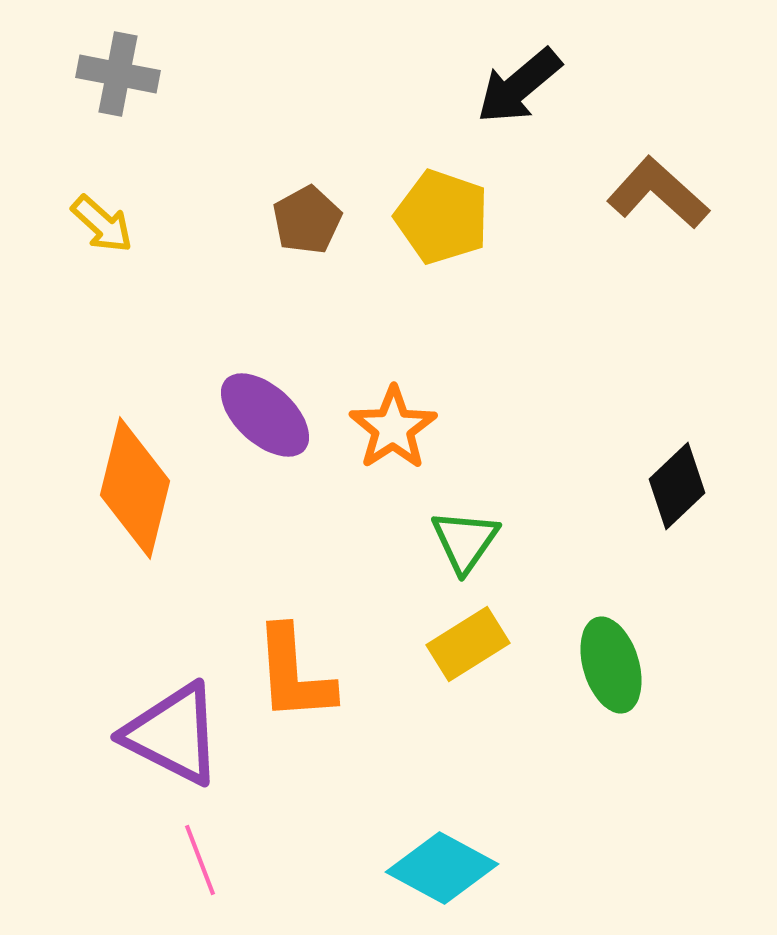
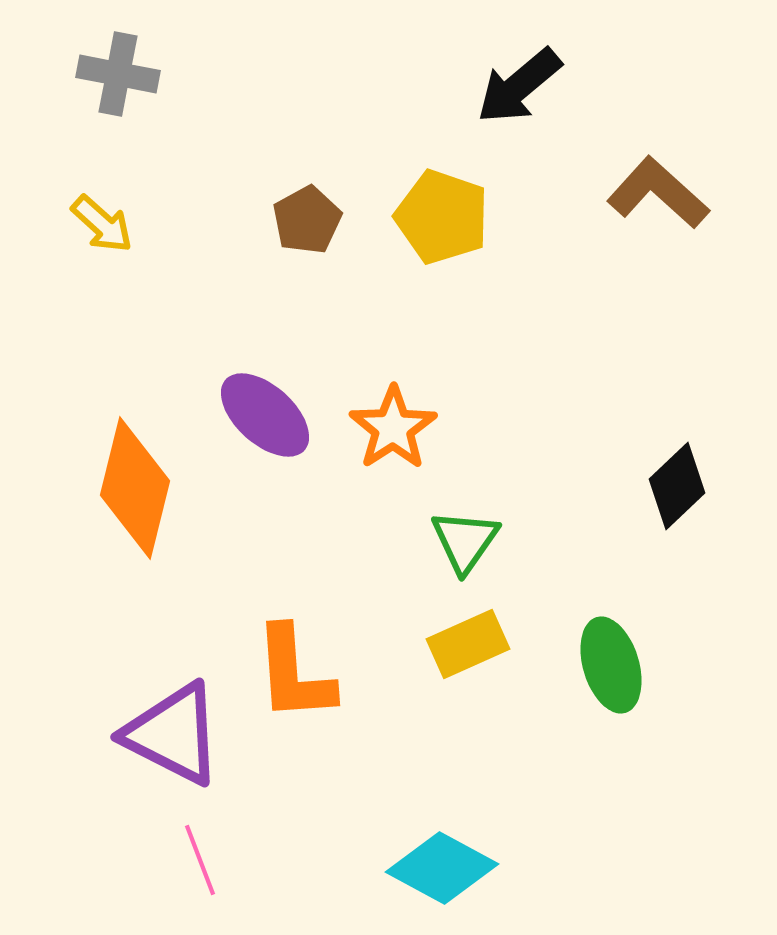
yellow rectangle: rotated 8 degrees clockwise
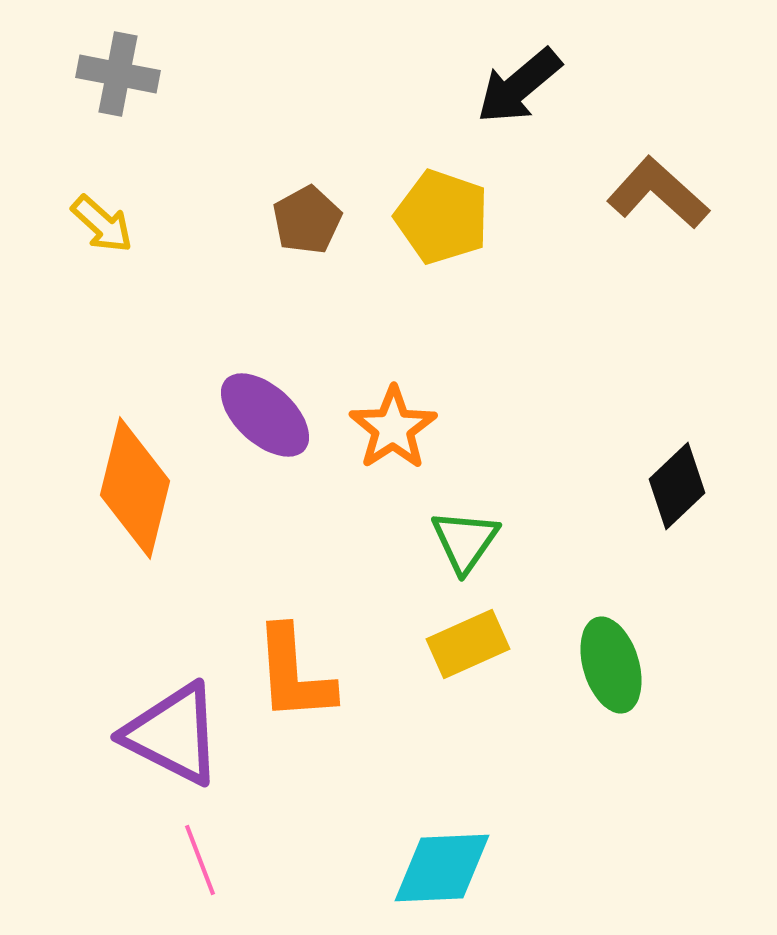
cyan diamond: rotated 31 degrees counterclockwise
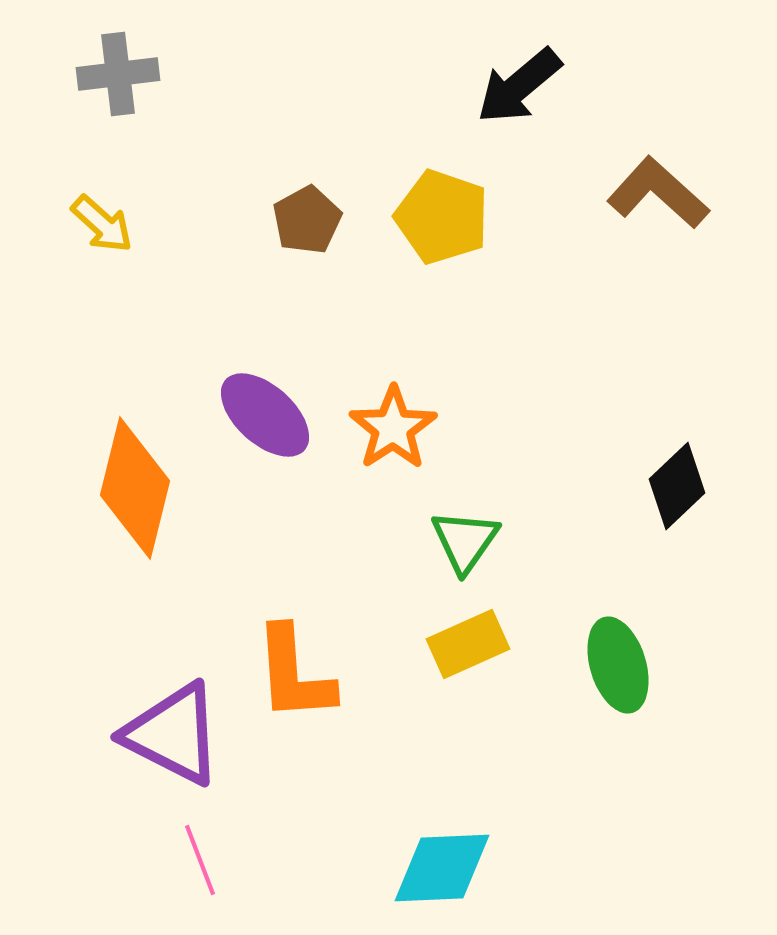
gray cross: rotated 18 degrees counterclockwise
green ellipse: moved 7 px right
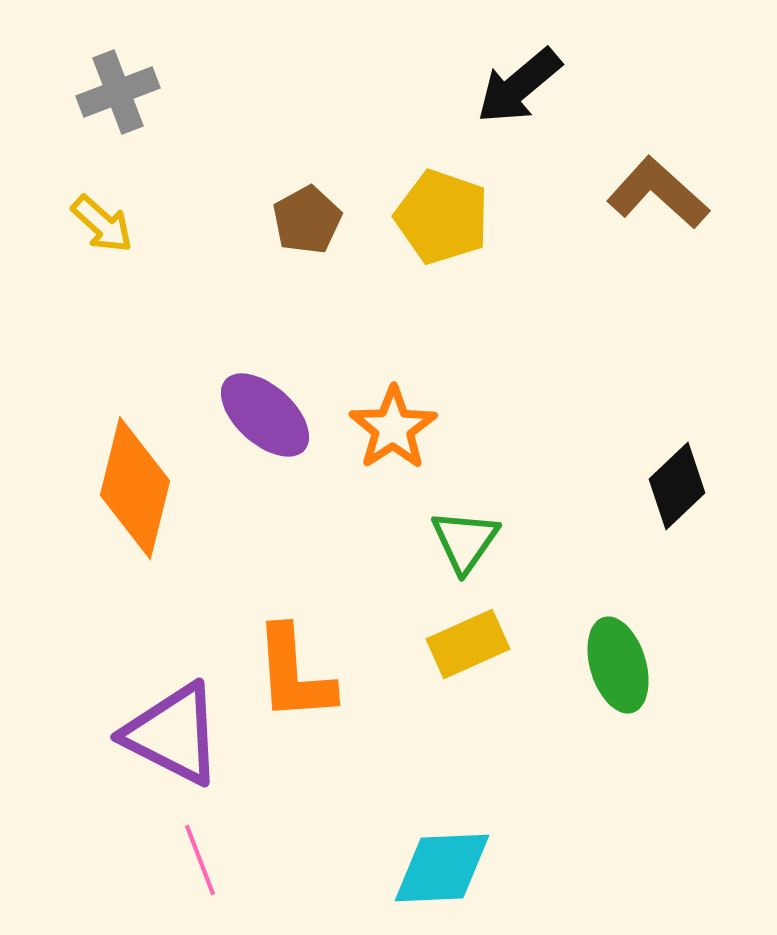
gray cross: moved 18 px down; rotated 14 degrees counterclockwise
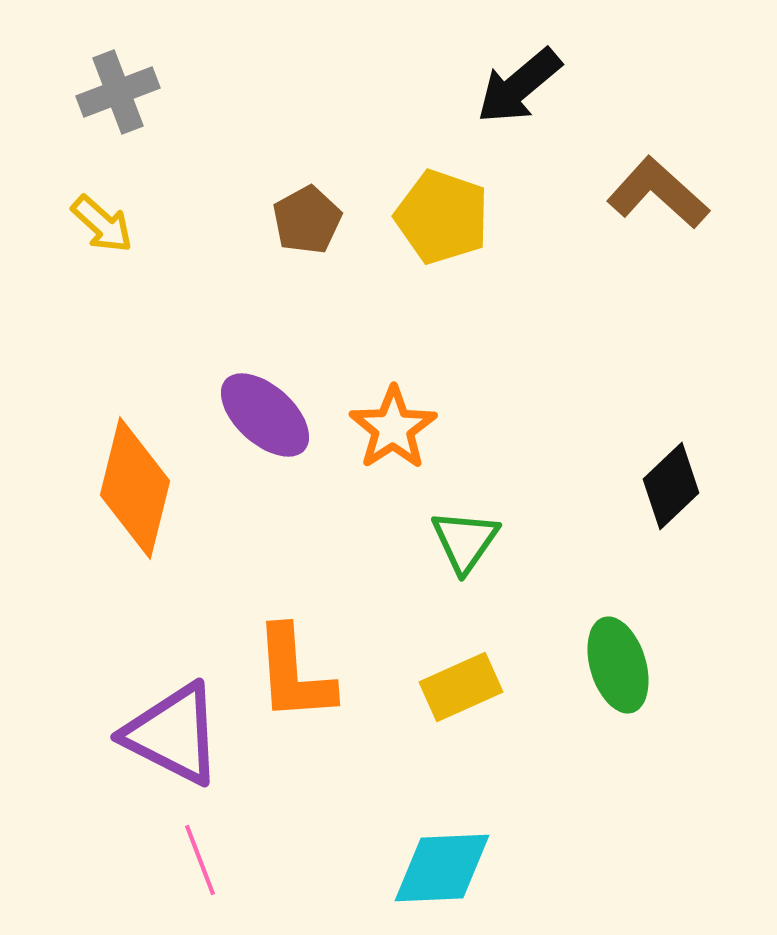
black diamond: moved 6 px left
yellow rectangle: moved 7 px left, 43 px down
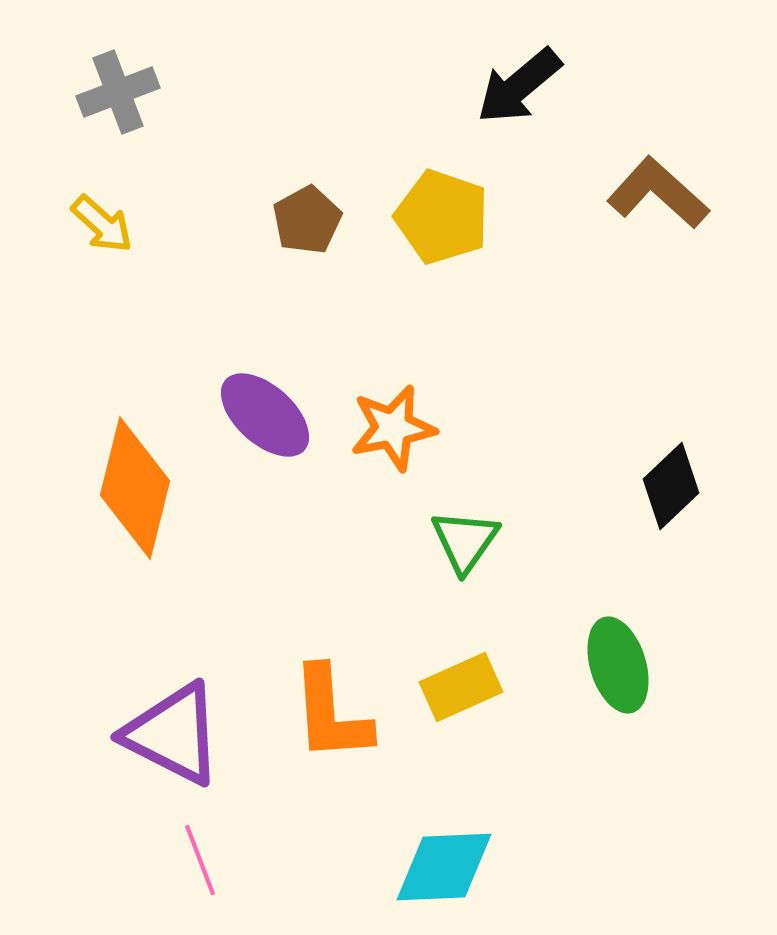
orange star: rotated 22 degrees clockwise
orange L-shape: moved 37 px right, 40 px down
cyan diamond: moved 2 px right, 1 px up
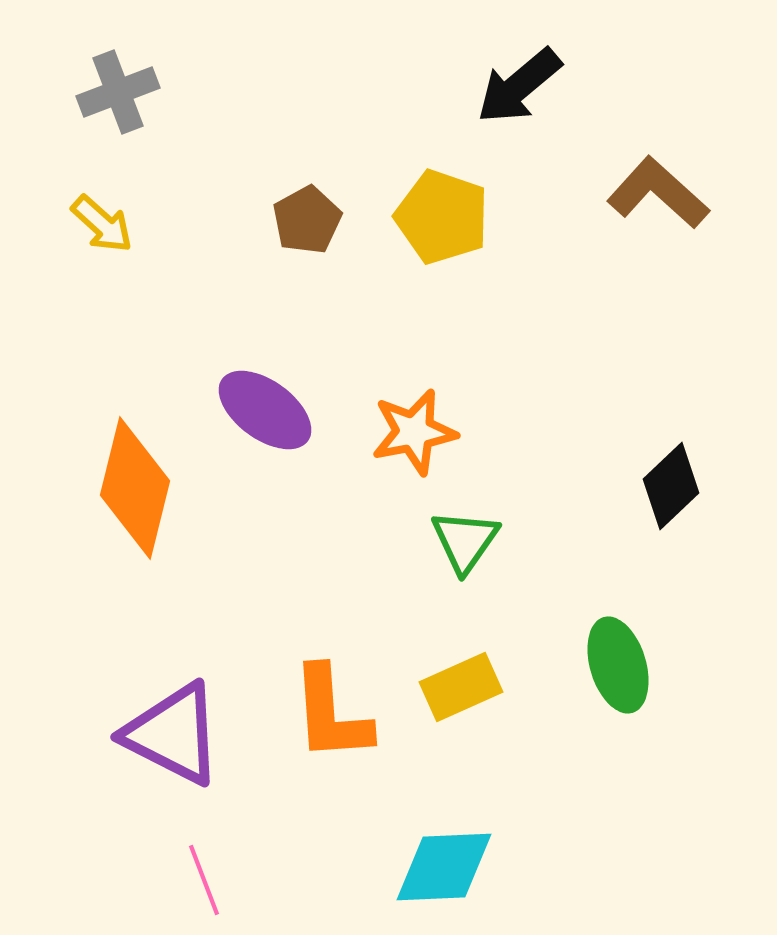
purple ellipse: moved 5 px up; rotated 6 degrees counterclockwise
orange star: moved 21 px right, 4 px down
pink line: moved 4 px right, 20 px down
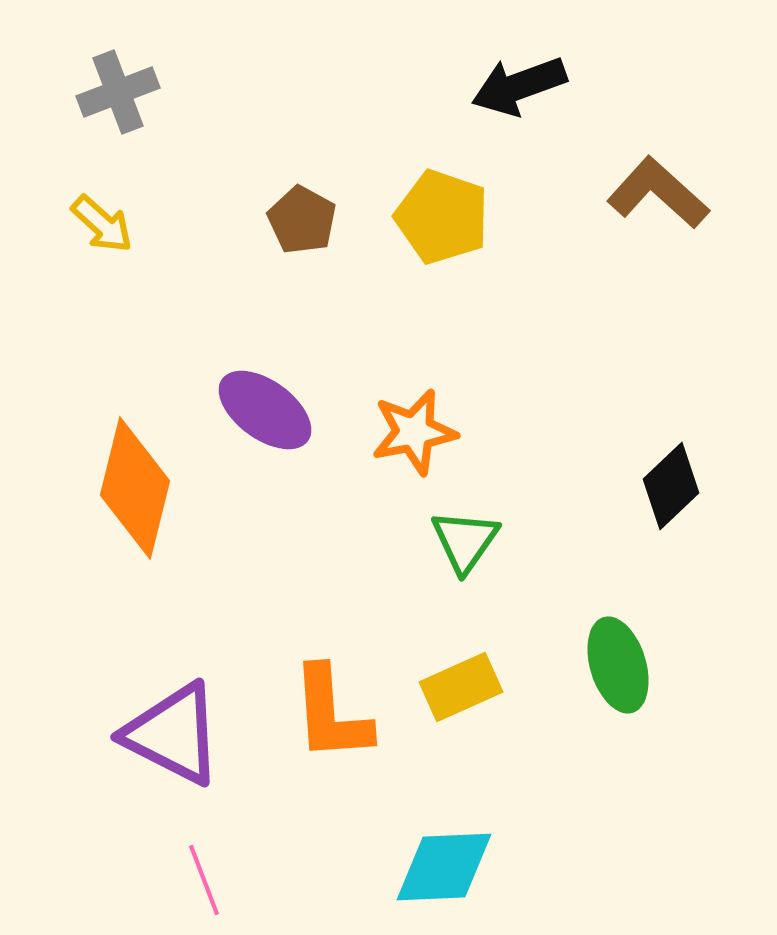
black arrow: rotated 20 degrees clockwise
brown pentagon: moved 5 px left; rotated 14 degrees counterclockwise
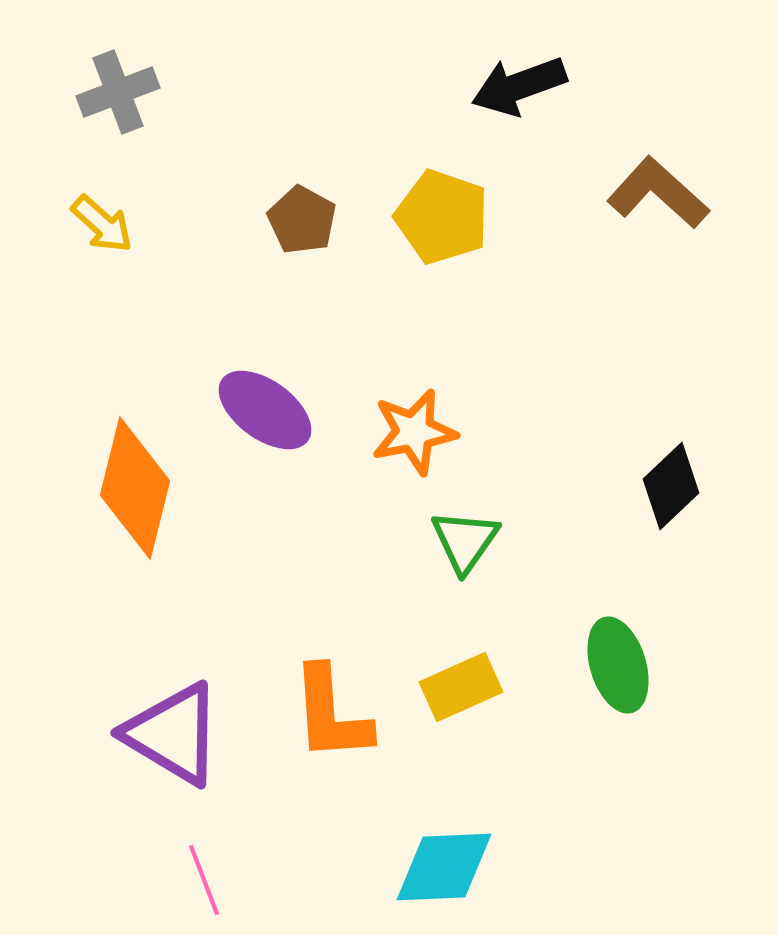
purple triangle: rotated 4 degrees clockwise
